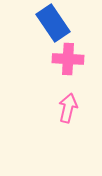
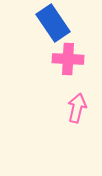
pink arrow: moved 9 px right
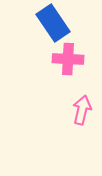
pink arrow: moved 5 px right, 2 px down
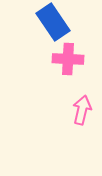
blue rectangle: moved 1 px up
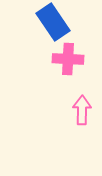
pink arrow: rotated 12 degrees counterclockwise
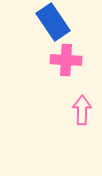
pink cross: moved 2 px left, 1 px down
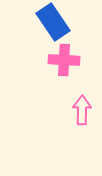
pink cross: moved 2 px left
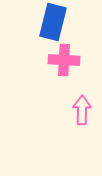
blue rectangle: rotated 48 degrees clockwise
